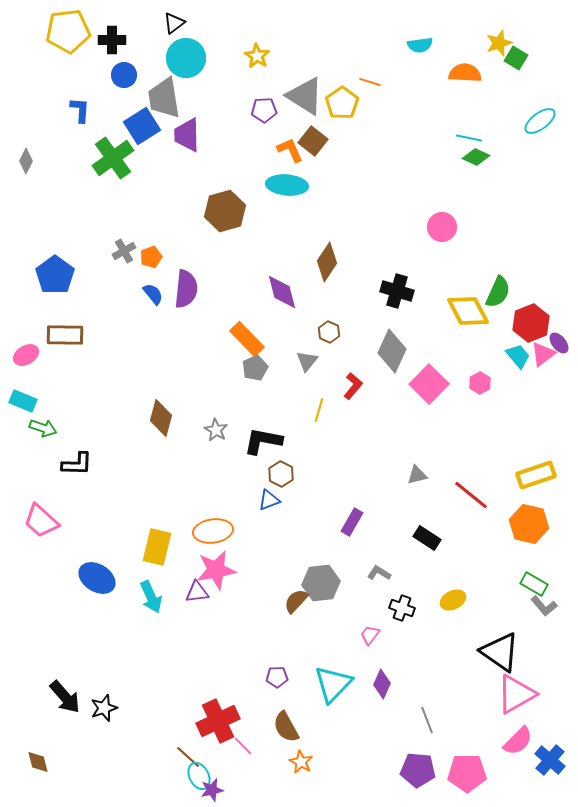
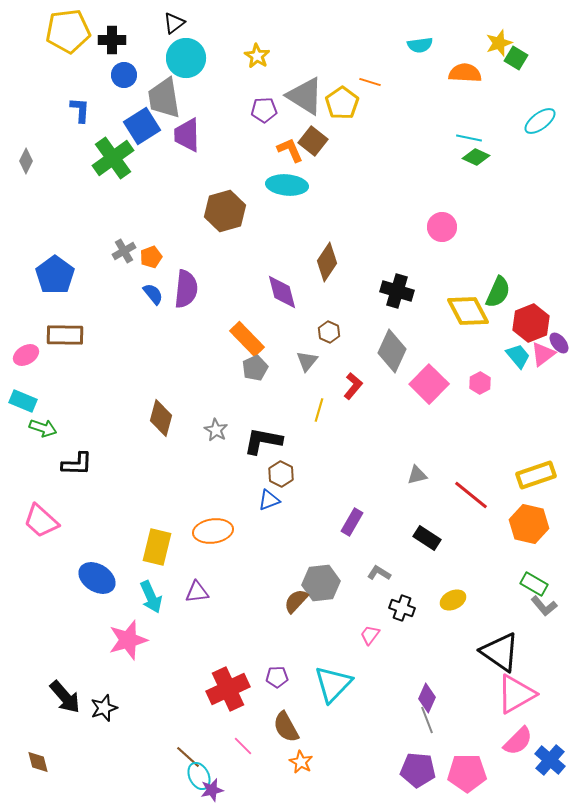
pink star at (216, 570): moved 88 px left, 70 px down; rotated 6 degrees counterclockwise
purple diamond at (382, 684): moved 45 px right, 14 px down
red cross at (218, 721): moved 10 px right, 32 px up
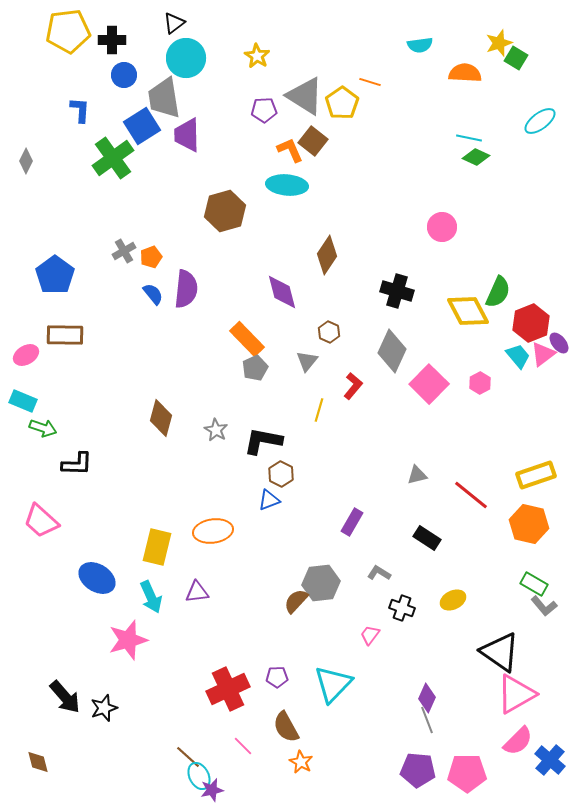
brown diamond at (327, 262): moved 7 px up
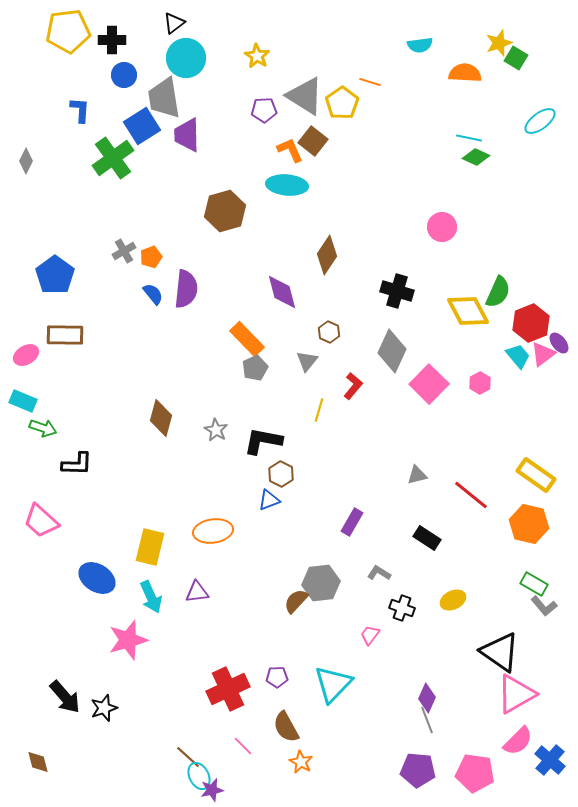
yellow rectangle at (536, 475): rotated 54 degrees clockwise
yellow rectangle at (157, 547): moved 7 px left
pink pentagon at (467, 773): moved 8 px right; rotated 9 degrees clockwise
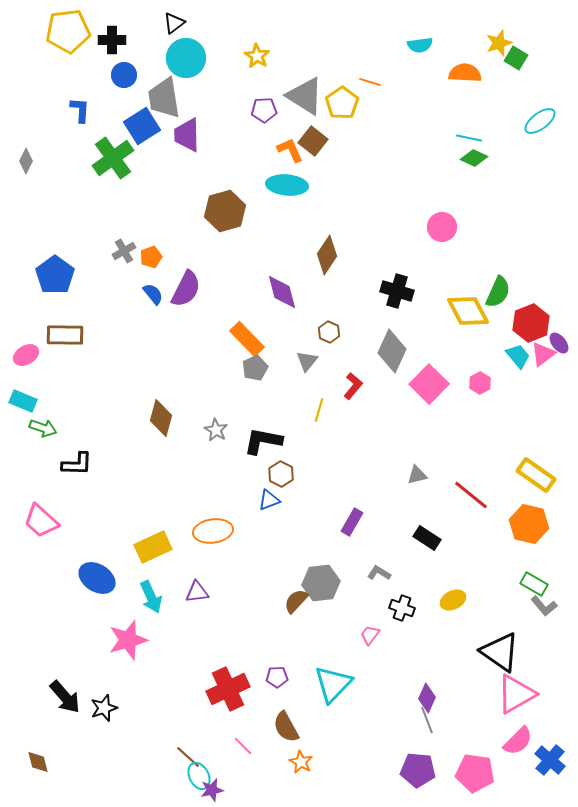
green diamond at (476, 157): moved 2 px left, 1 px down
purple semicircle at (186, 289): rotated 21 degrees clockwise
yellow rectangle at (150, 547): moved 3 px right; rotated 51 degrees clockwise
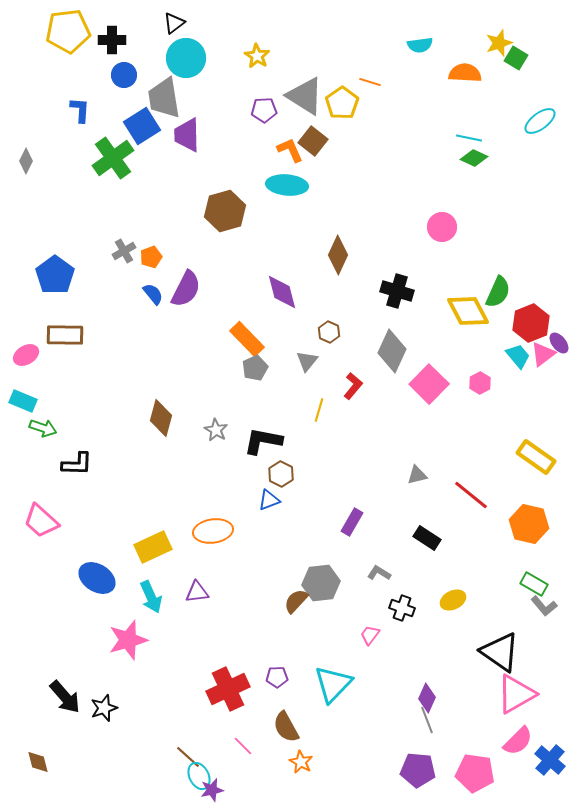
brown diamond at (327, 255): moved 11 px right; rotated 9 degrees counterclockwise
yellow rectangle at (536, 475): moved 18 px up
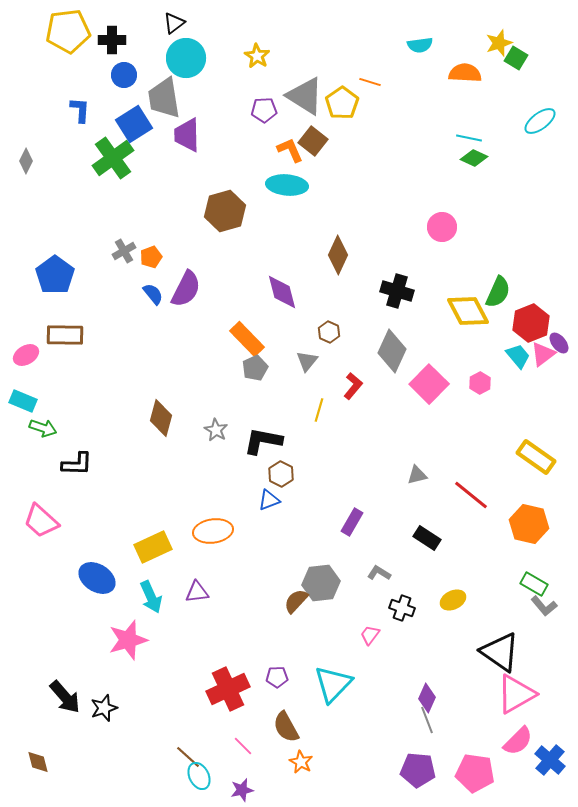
blue square at (142, 126): moved 8 px left, 2 px up
purple star at (212, 790): moved 30 px right
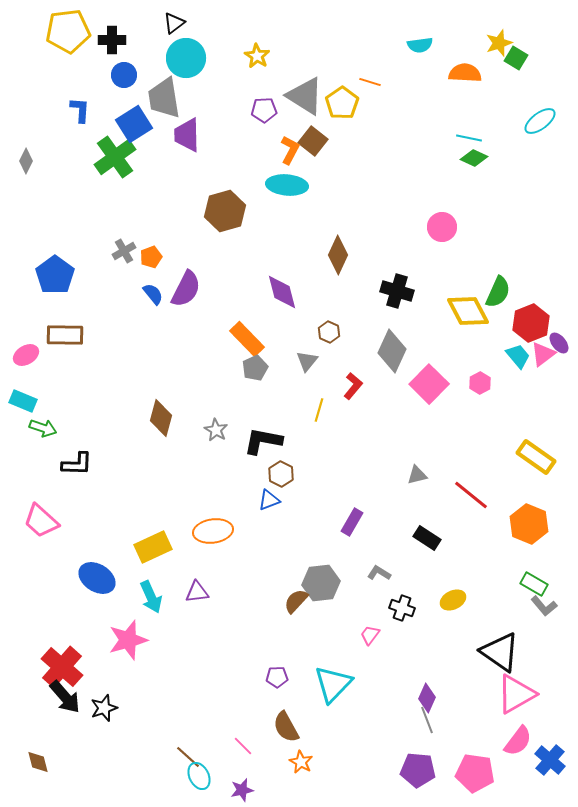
orange L-shape at (290, 150): rotated 52 degrees clockwise
green cross at (113, 158): moved 2 px right, 1 px up
orange hexagon at (529, 524): rotated 9 degrees clockwise
red cross at (228, 689): moved 166 px left, 22 px up; rotated 24 degrees counterclockwise
pink semicircle at (518, 741): rotated 8 degrees counterclockwise
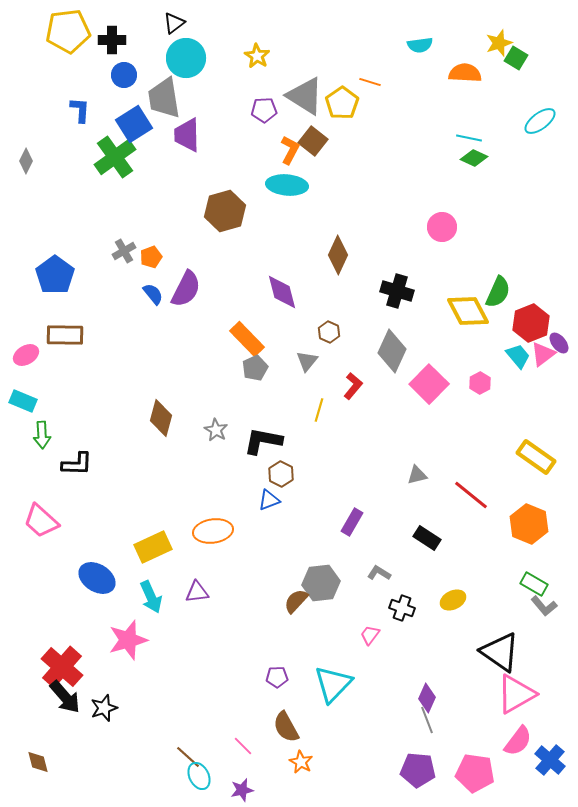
green arrow at (43, 428): moved 1 px left, 7 px down; rotated 68 degrees clockwise
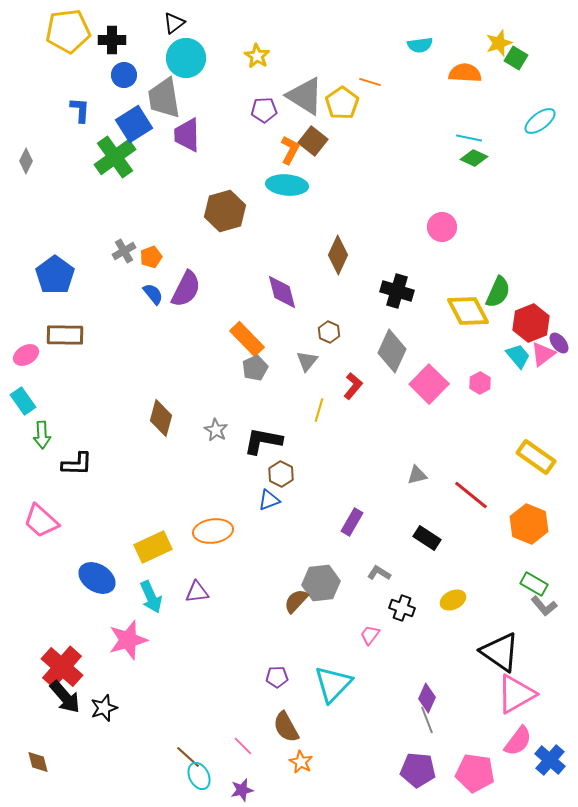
cyan rectangle at (23, 401): rotated 32 degrees clockwise
